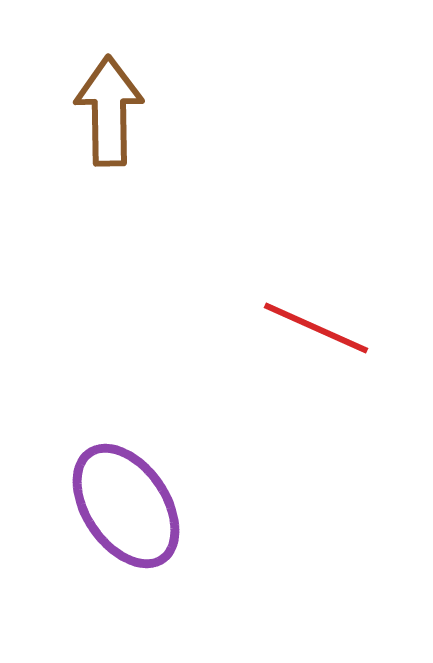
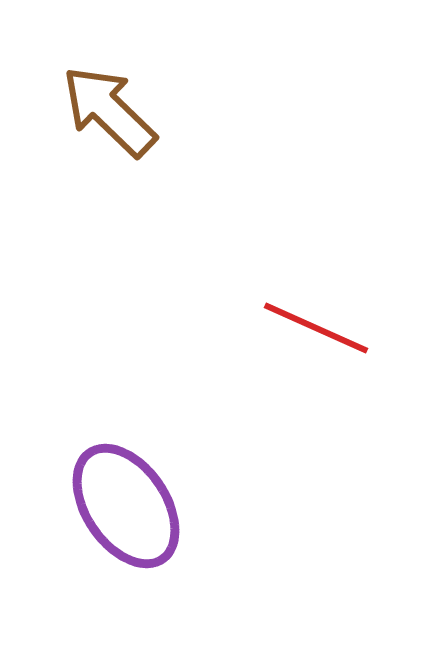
brown arrow: rotated 45 degrees counterclockwise
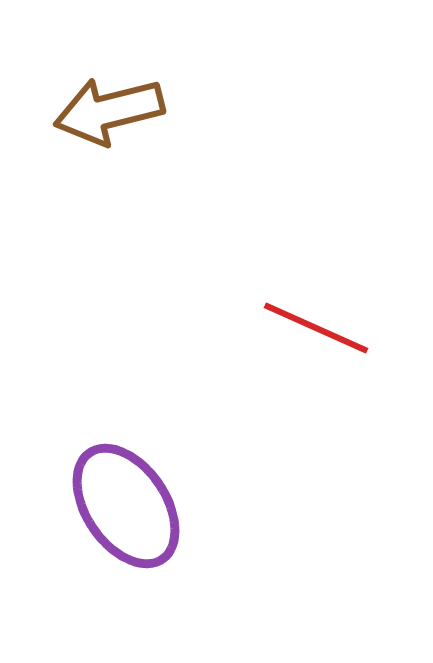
brown arrow: rotated 58 degrees counterclockwise
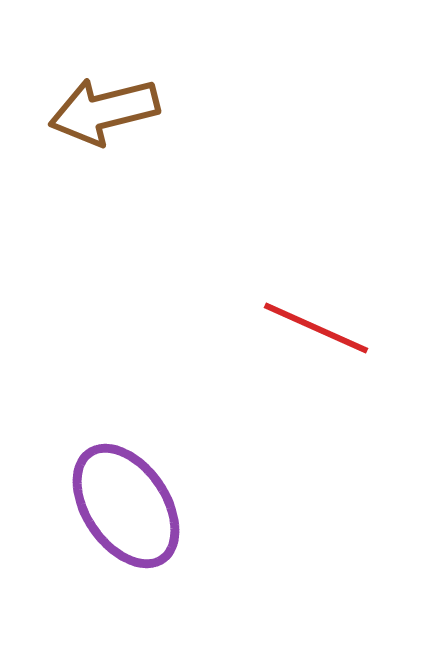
brown arrow: moved 5 px left
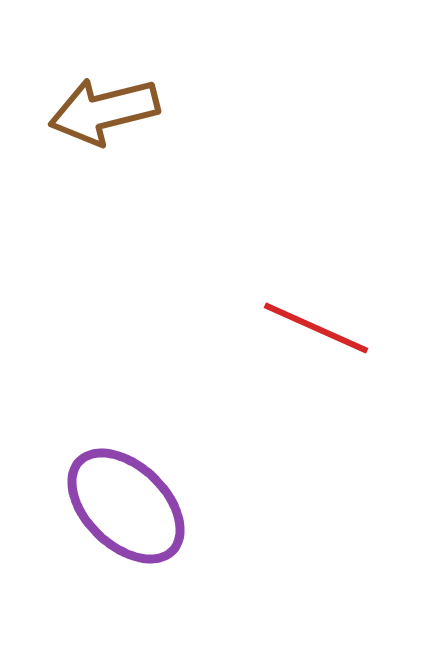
purple ellipse: rotated 12 degrees counterclockwise
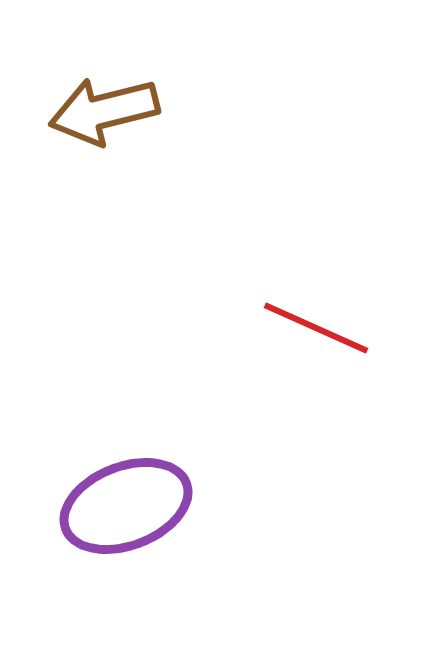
purple ellipse: rotated 65 degrees counterclockwise
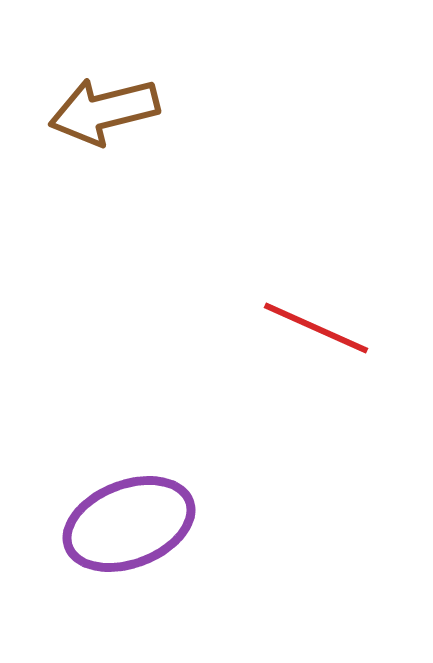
purple ellipse: moved 3 px right, 18 px down
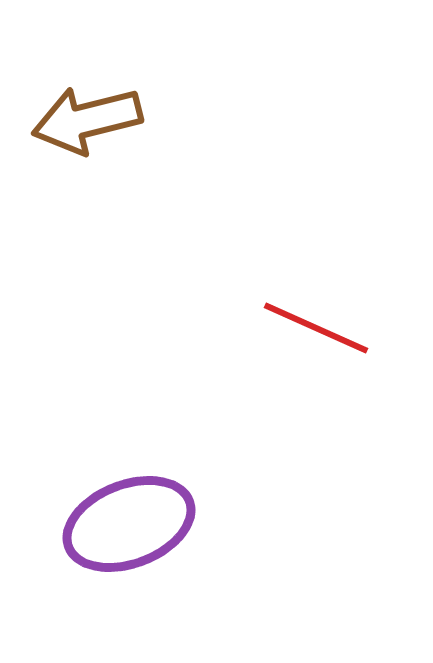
brown arrow: moved 17 px left, 9 px down
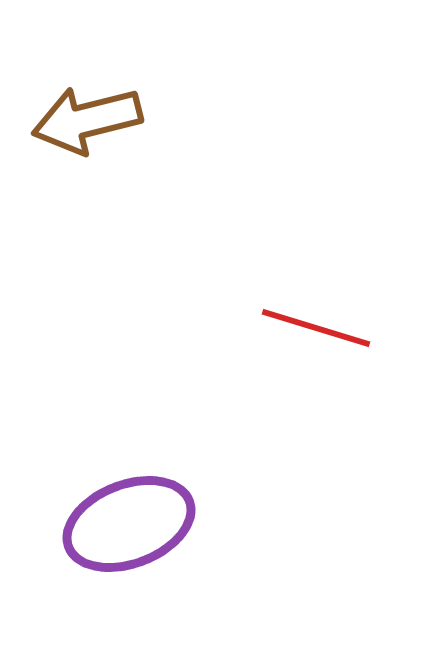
red line: rotated 7 degrees counterclockwise
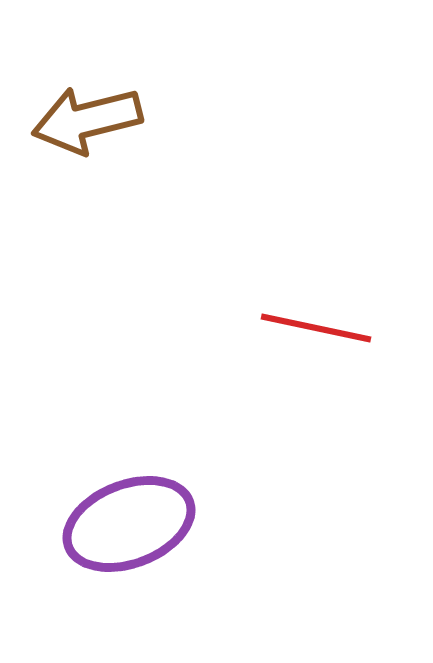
red line: rotated 5 degrees counterclockwise
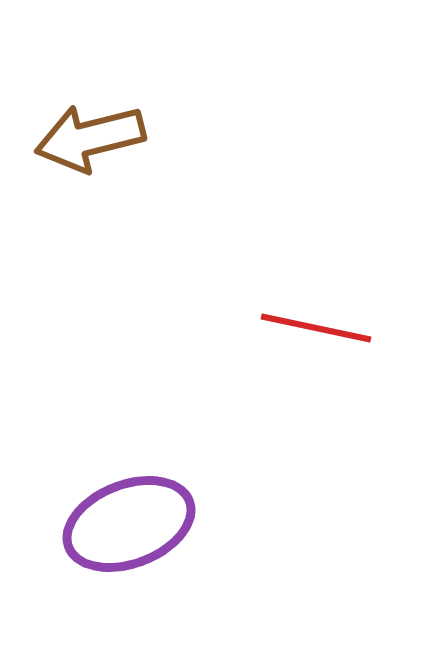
brown arrow: moved 3 px right, 18 px down
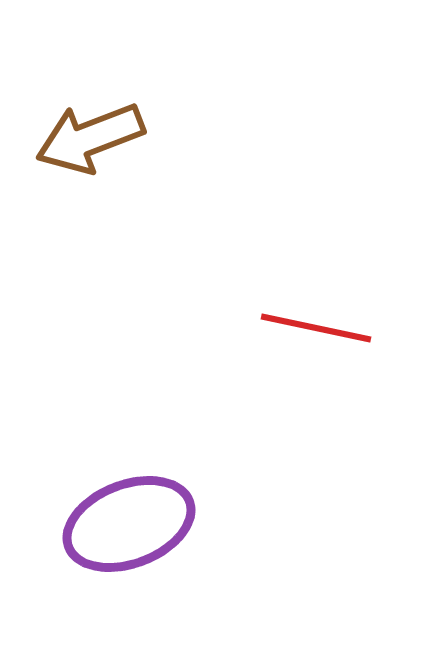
brown arrow: rotated 7 degrees counterclockwise
